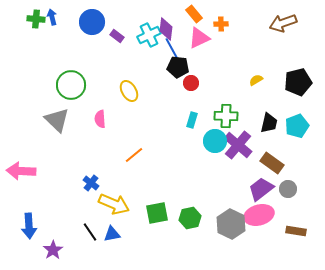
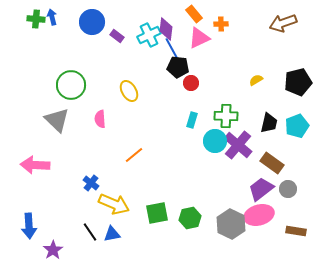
pink arrow at (21, 171): moved 14 px right, 6 px up
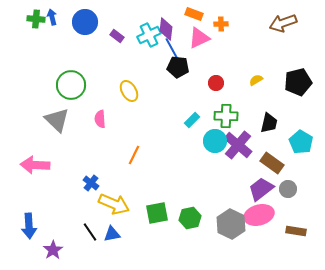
orange rectangle at (194, 14): rotated 30 degrees counterclockwise
blue circle at (92, 22): moved 7 px left
red circle at (191, 83): moved 25 px right
cyan rectangle at (192, 120): rotated 28 degrees clockwise
cyan pentagon at (297, 126): moved 4 px right, 16 px down; rotated 20 degrees counterclockwise
orange line at (134, 155): rotated 24 degrees counterclockwise
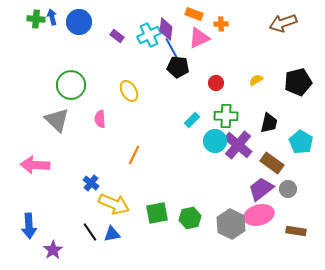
blue circle at (85, 22): moved 6 px left
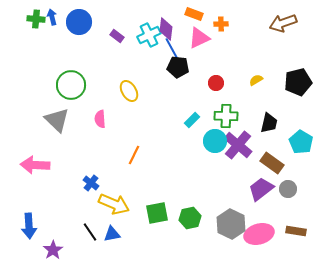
pink ellipse at (259, 215): moved 19 px down
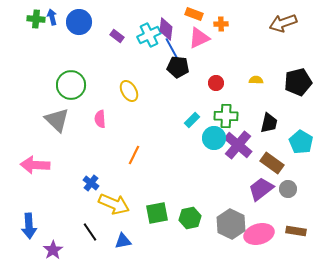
yellow semicircle at (256, 80): rotated 32 degrees clockwise
cyan circle at (215, 141): moved 1 px left, 3 px up
blue triangle at (112, 234): moved 11 px right, 7 px down
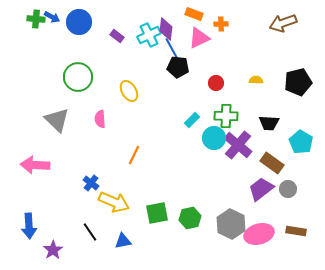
blue arrow at (52, 17): rotated 133 degrees clockwise
green circle at (71, 85): moved 7 px right, 8 px up
black trapezoid at (269, 123): rotated 80 degrees clockwise
yellow arrow at (114, 204): moved 2 px up
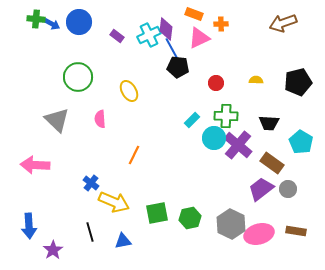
blue arrow at (52, 17): moved 7 px down
black line at (90, 232): rotated 18 degrees clockwise
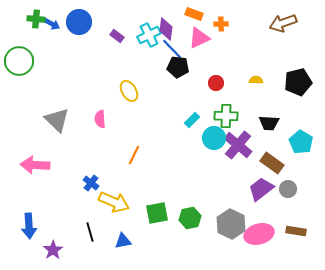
blue line at (172, 49): rotated 15 degrees counterclockwise
green circle at (78, 77): moved 59 px left, 16 px up
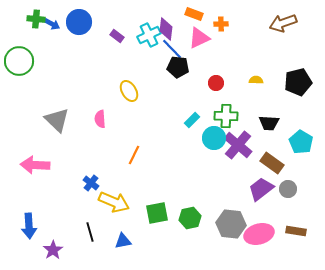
gray hexagon at (231, 224): rotated 20 degrees counterclockwise
